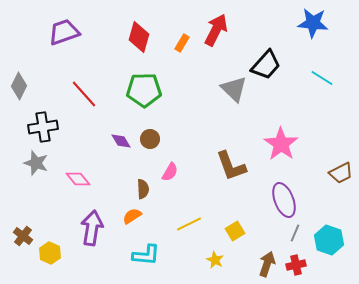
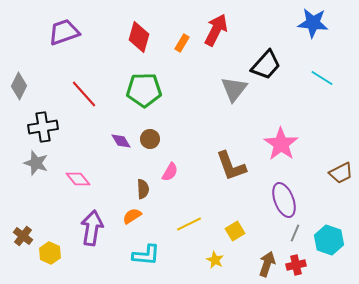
gray triangle: rotated 24 degrees clockwise
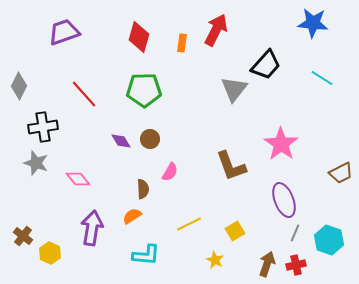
orange rectangle: rotated 24 degrees counterclockwise
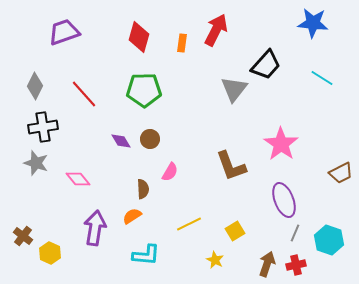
gray diamond: moved 16 px right
purple arrow: moved 3 px right
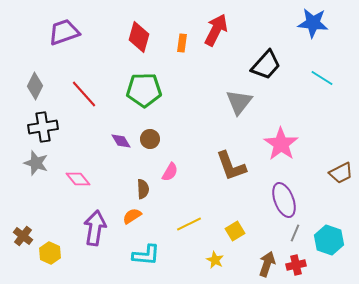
gray triangle: moved 5 px right, 13 px down
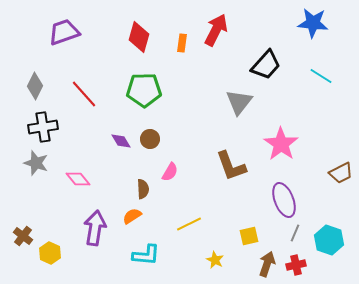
cyan line: moved 1 px left, 2 px up
yellow square: moved 14 px right, 5 px down; rotated 18 degrees clockwise
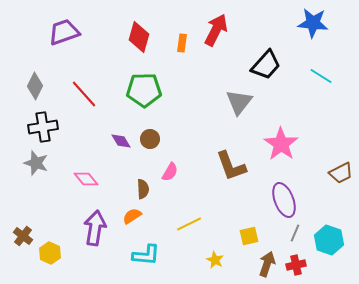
pink diamond: moved 8 px right
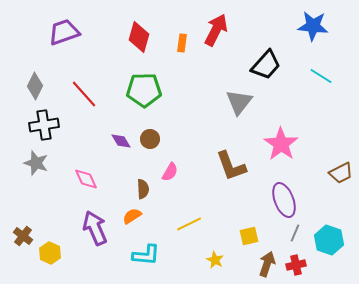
blue star: moved 3 px down
black cross: moved 1 px right, 2 px up
pink diamond: rotated 15 degrees clockwise
purple arrow: rotated 32 degrees counterclockwise
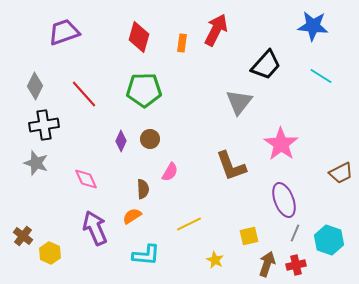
purple diamond: rotated 55 degrees clockwise
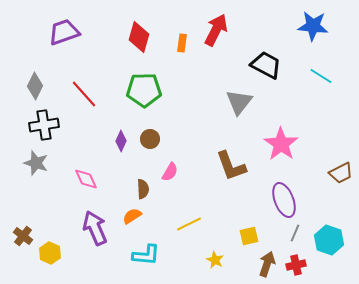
black trapezoid: rotated 104 degrees counterclockwise
